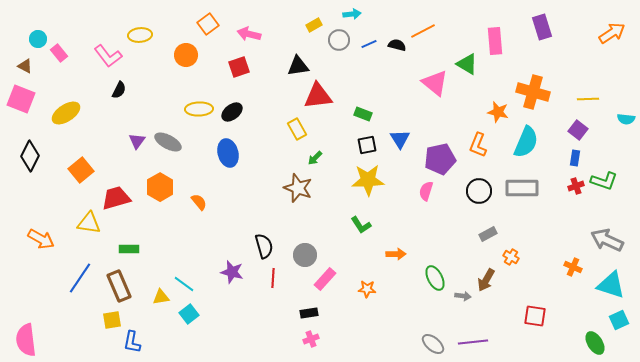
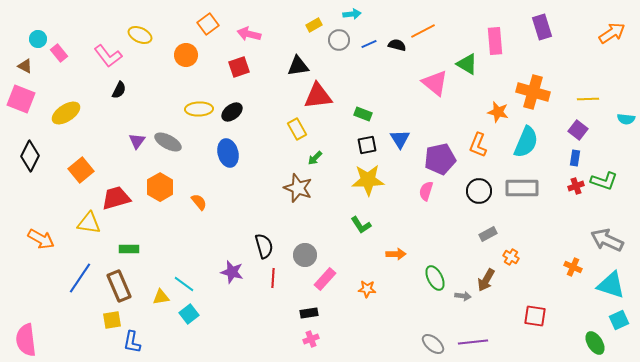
yellow ellipse at (140, 35): rotated 30 degrees clockwise
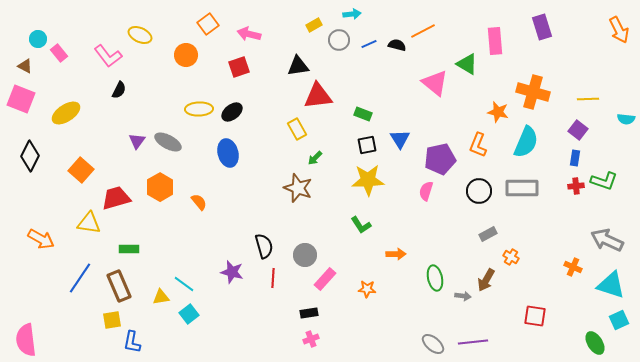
orange arrow at (612, 33): moved 7 px right, 3 px up; rotated 96 degrees clockwise
orange square at (81, 170): rotated 10 degrees counterclockwise
red cross at (576, 186): rotated 14 degrees clockwise
green ellipse at (435, 278): rotated 15 degrees clockwise
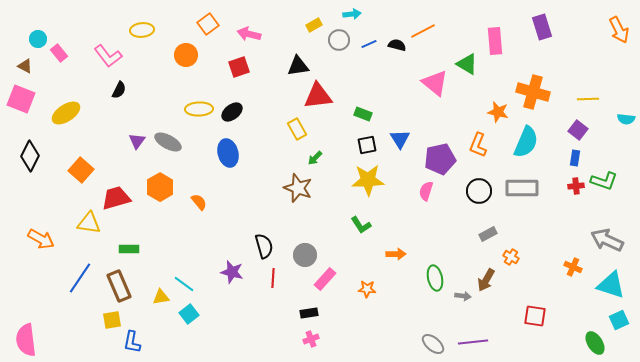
yellow ellipse at (140, 35): moved 2 px right, 5 px up; rotated 30 degrees counterclockwise
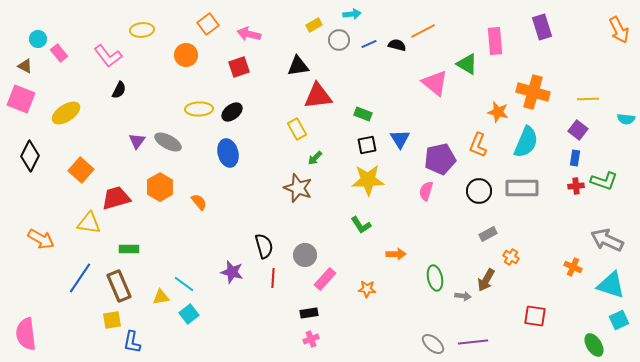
pink semicircle at (26, 340): moved 6 px up
green ellipse at (595, 343): moved 1 px left, 2 px down
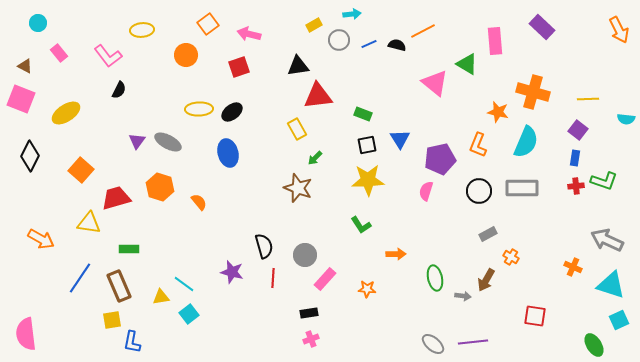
purple rectangle at (542, 27): rotated 30 degrees counterclockwise
cyan circle at (38, 39): moved 16 px up
orange hexagon at (160, 187): rotated 12 degrees counterclockwise
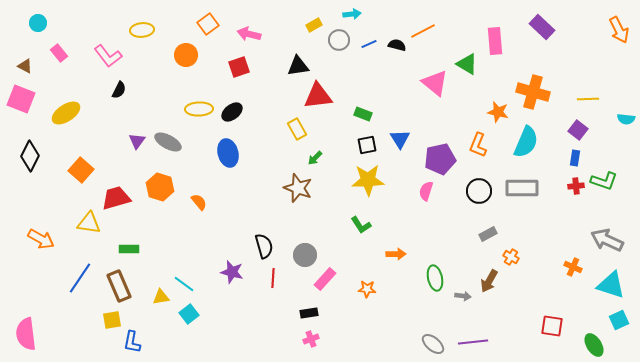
brown arrow at (486, 280): moved 3 px right, 1 px down
red square at (535, 316): moved 17 px right, 10 px down
